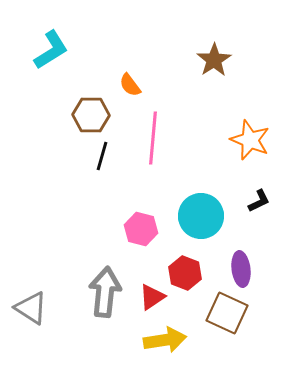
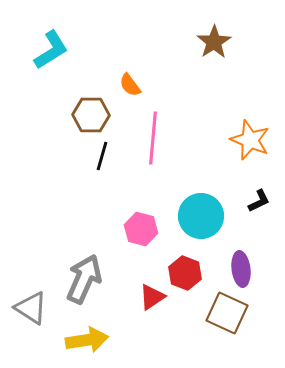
brown star: moved 18 px up
gray arrow: moved 21 px left, 13 px up; rotated 18 degrees clockwise
yellow arrow: moved 78 px left
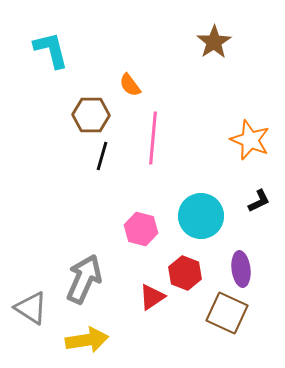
cyan L-shape: rotated 72 degrees counterclockwise
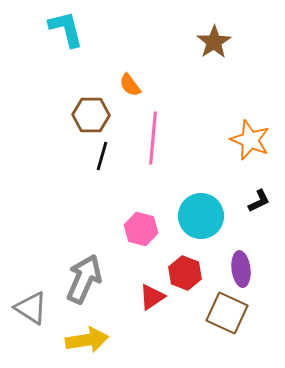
cyan L-shape: moved 15 px right, 21 px up
